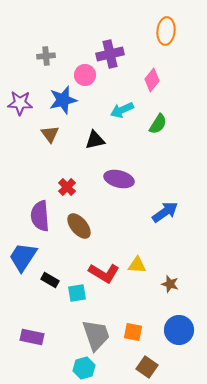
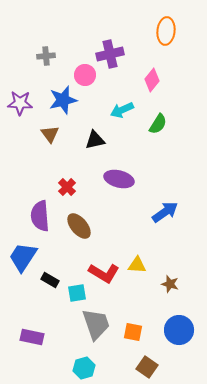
gray trapezoid: moved 11 px up
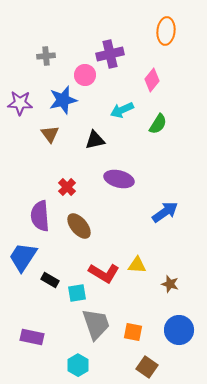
cyan hexagon: moved 6 px left, 3 px up; rotated 15 degrees counterclockwise
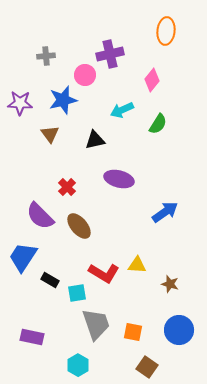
purple semicircle: rotated 40 degrees counterclockwise
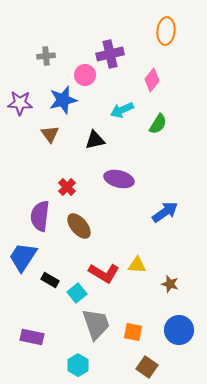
purple semicircle: rotated 52 degrees clockwise
cyan square: rotated 30 degrees counterclockwise
